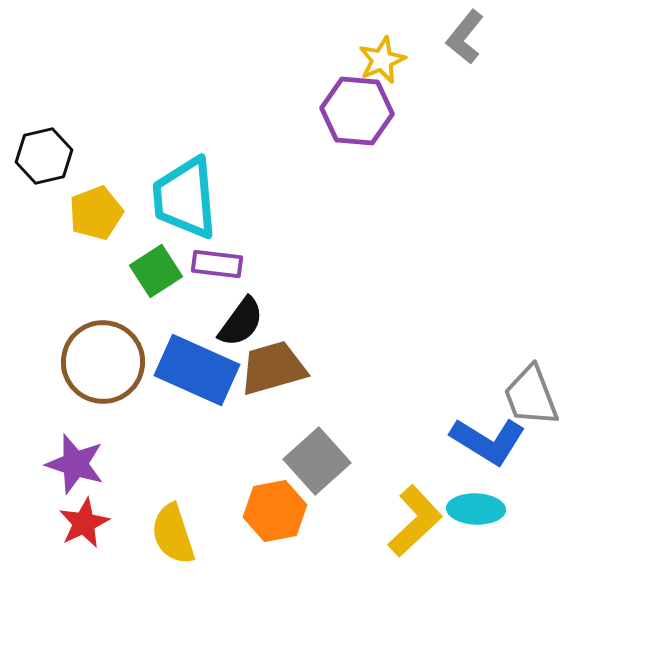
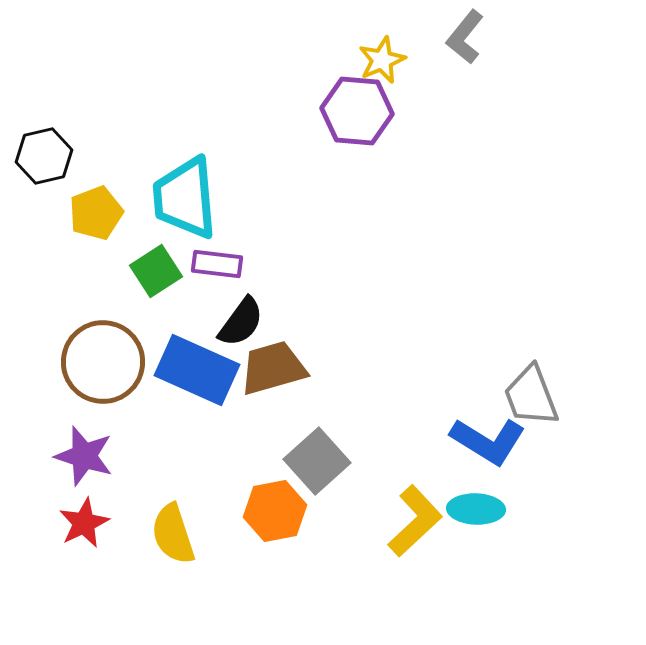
purple star: moved 9 px right, 8 px up
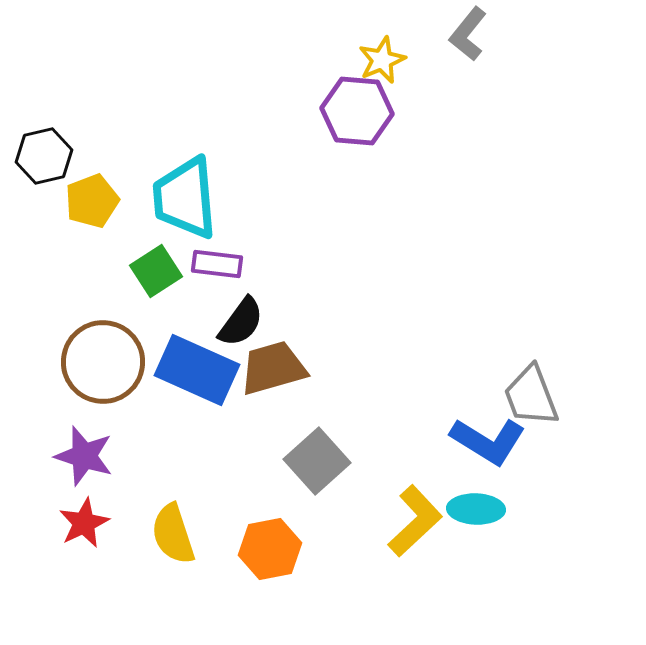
gray L-shape: moved 3 px right, 3 px up
yellow pentagon: moved 4 px left, 12 px up
orange hexagon: moved 5 px left, 38 px down
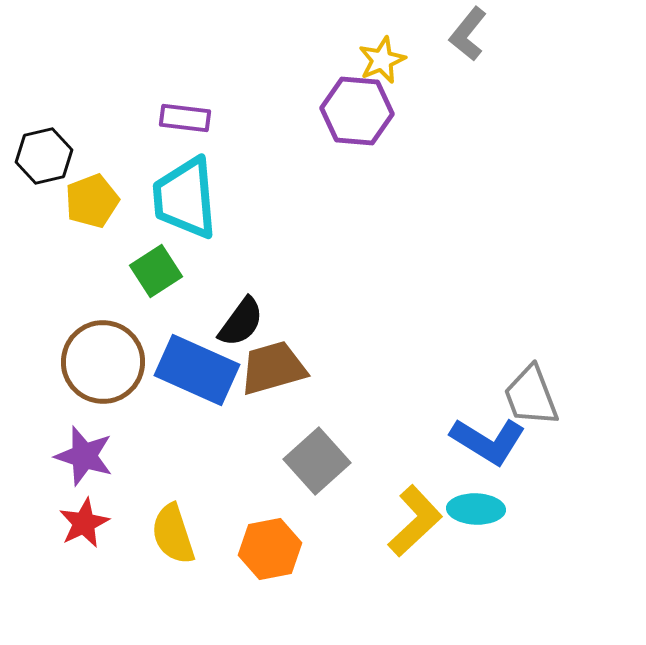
purple rectangle: moved 32 px left, 146 px up
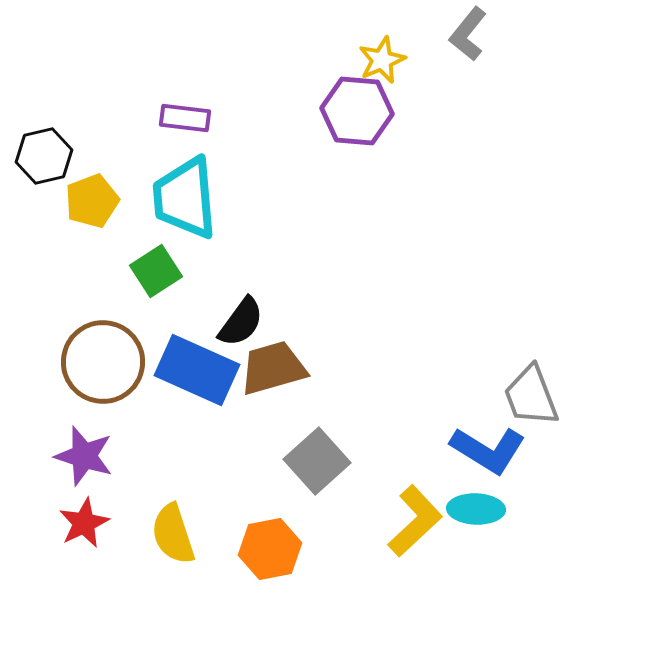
blue L-shape: moved 9 px down
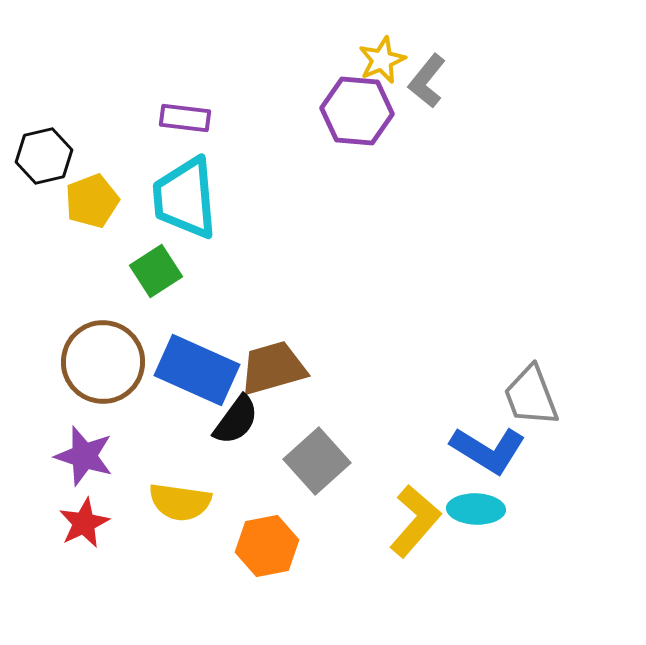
gray L-shape: moved 41 px left, 47 px down
black semicircle: moved 5 px left, 98 px down
yellow L-shape: rotated 6 degrees counterclockwise
yellow semicircle: moved 7 px right, 32 px up; rotated 64 degrees counterclockwise
orange hexagon: moved 3 px left, 3 px up
